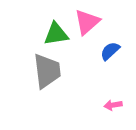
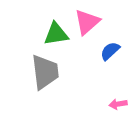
gray trapezoid: moved 2 px left, 1 px down
pink arrow: moved 5 px right, 1 px up
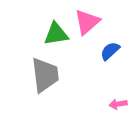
gray trapezoid: moved 3 px down
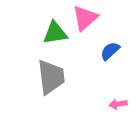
pink triangle: moved 2 px left, 4 px up
green triangle: moved 1 px left, 1 px up
gray trapezoid: moved 6 px right, 2 px down
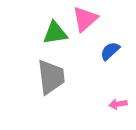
pink triangle: moved 1 px down
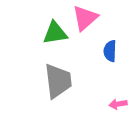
pink triangle: moved 1 px up
blue semicircle: rotated 45 degrees counterclockwise
gray trapezoid: moved 7 px right, 4 px down
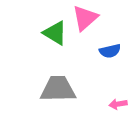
green triangle: rotated 40 degrees clockwise
blue semicircle: rotated 105 degrees counterclockwise
gray trapezoid: moved 8 px down; rotated 84 degrees counterclockwise
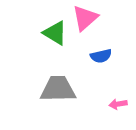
blue semicircle: moved 9 px left, 5 px down
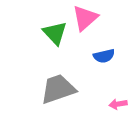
green triangle: rotated 16 degrees clockwise
blue semicircle: moved 3 px right
gray trapezoid: rotated 18 degrees counterclockwise
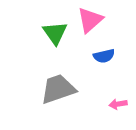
pink triangle: moved 5 px right, 2 px down
green triangle: rotated 8 degrees clockwise
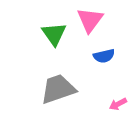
pink triangle: rotated 12 degrees counterclockwise
green triangle: moved 1 px left, 1 px down
pink arrow: rotated 18 degrees counterclockwise
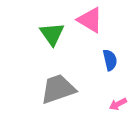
pink triangle: rotated 36 degrees counterclockwise
green triangle: moved 2 px left
blue semicircle: moved 6 px right, 4 px down; rotated 90 degrees counterclockwise
